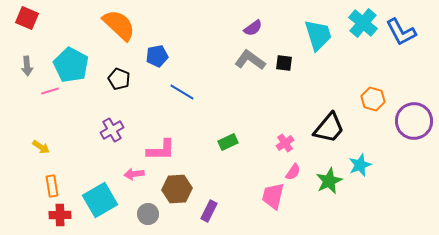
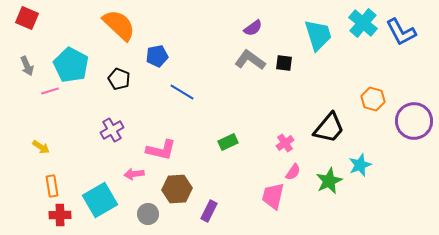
gray arrow: rotated 18 degrees counterclockwise
pink L-shape: rotated 12 degrees clockwise
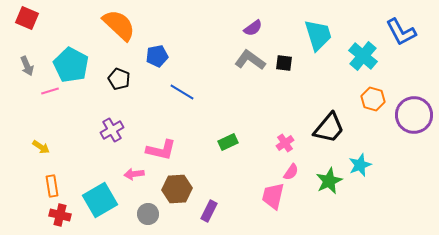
cyan cross: moved 33 px down
purple circle: moved 6 px up
pink semicircle: moved 2 px left
red cross: rotated 15 degrees clockwise
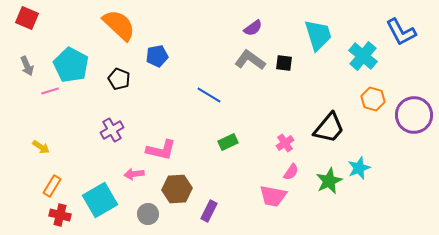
blue line: moved 27 px right, 3 px down
cyan star: moved 1 px left, 3 px down
orange rectangle: rotated 40 degrees clockwise
pink trapezoid: rotated 92 degrees counterclockwise
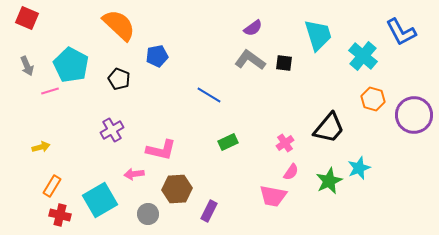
yellow arrow: rotated 48 degrees counterclockwise
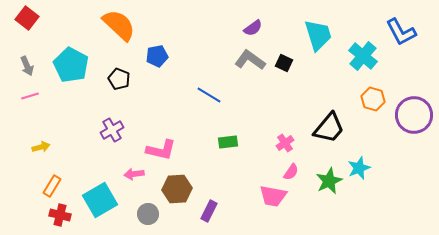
red square: rotated 15 degrees clockwise
black square: rotated 18 degrees clockwise
pink line: moved 20 px left, 5 px down
green rectangle: rotated 18 degrees clockwise
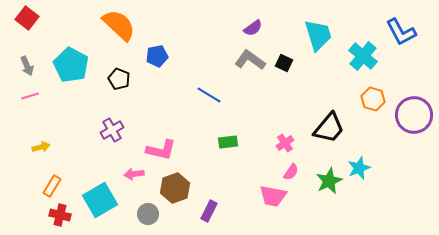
brown hexagon: moved 2 px left, 1 px up; rotated 16 degrees counterclockwise
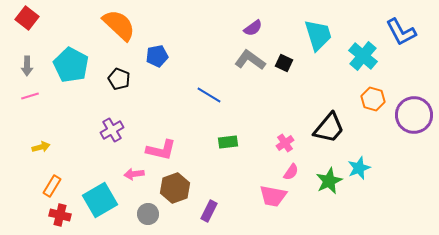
gray arrow: rotated 24 degrees clockwise
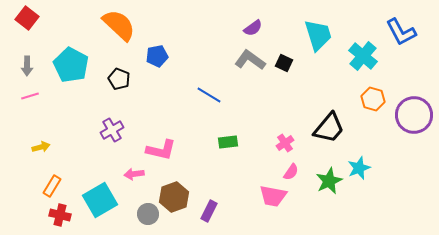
brown hexagon: moved 1 px left, 9 px down
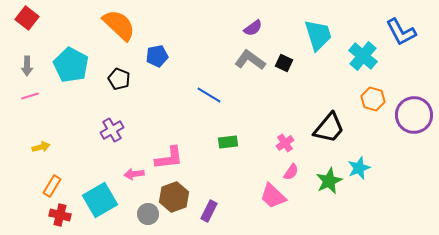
pink L-shape: moved 8 px right, 8 px down; rotated 20 degrees counterclockwise
pink trapezoid: rotated 32 degrees clockwise
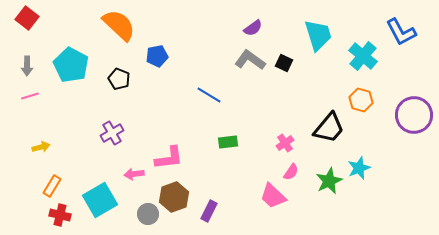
orange hexagon: moved 12 px left, 1 px down
purple cross: moved 3 px down
